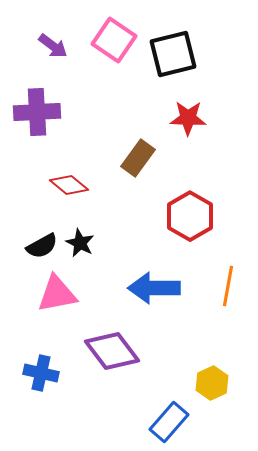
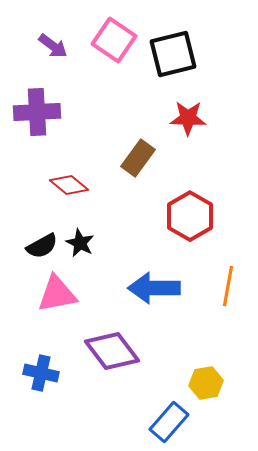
yellow hexagon: moved 6 px left; rotated 16 degrees clockwise
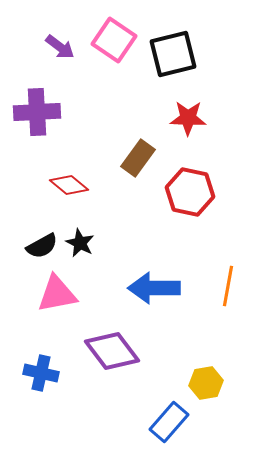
purple arrow: moved 7 px right, 1 px down
red hexagon: moved 24 px up; rotated 18 degrees counterclockwise
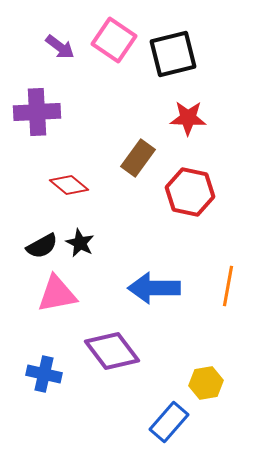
blue cross: moved 3 px right, 1 px down
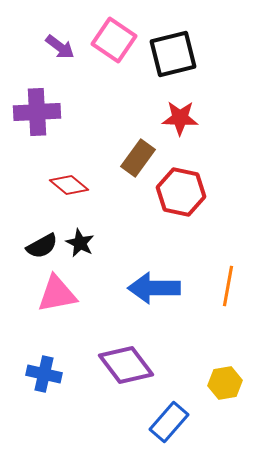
red star: moved 8 px left
red hexagon: moved 9 px left
purple diamond: moved 14 px right, 14 px down
yellow hexagon: moved 19 px right
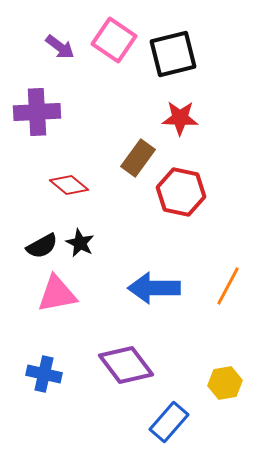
orange line: rotated 18 degrees clockwise
